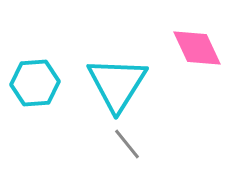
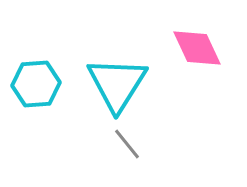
cyan hexagon: moved 1 px right, 1 px down
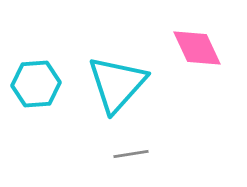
cyan triangle: rotated 10 degrees clockwise
gray line: moved 4 px right, 10 px down; rotated 60 degrees counterclockwise
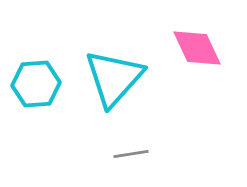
cyan triangle: moved 3 px left, 6 px up
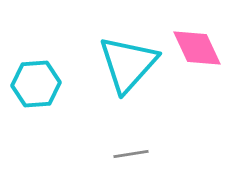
cyan triangle: moved 14 px right, 14 px up
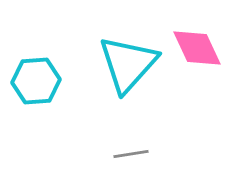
cyan hexagon: moved 3 px up
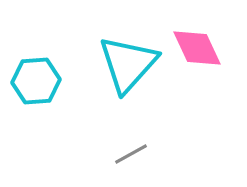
gray line: rotated 20 degrees counterclockwise
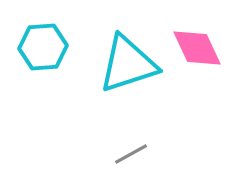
cyan triangle: rotated 30 degrees clockwise
cyan hexagon: moved 7 px right, 34 px up
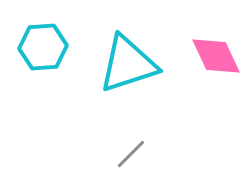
pink diamond: moved 19 px right, 8 px down
gray line: rotated 16 degrees counterclockwise
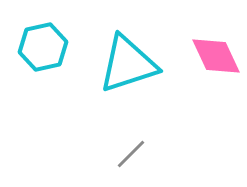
cyan hexagon: rotated 9 degrees counterclockwise
